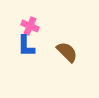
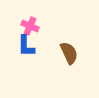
brown semicircle: moved 2 px right, 1 px down; rotated 20 degrees clockwise
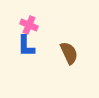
pink cross: moved 1 px left, 1 px up
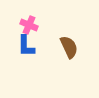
brown semicircle: moved 6 px up
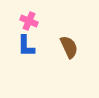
pink cross: moved 4 px up
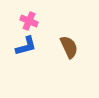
blue L-shape: rotated 105 degrees counterclockwise
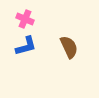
pink cross: moved 4 px left, 2 px up
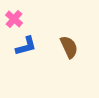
pink cross: moved 11 px left; rotated 18 degrees clockwise
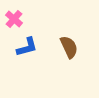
blue L-shape: moved 1 px right, 1 px down
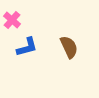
pink cross: moved 2 px left, 1 px down
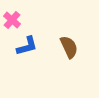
blue L-shape: moved 1 px up
